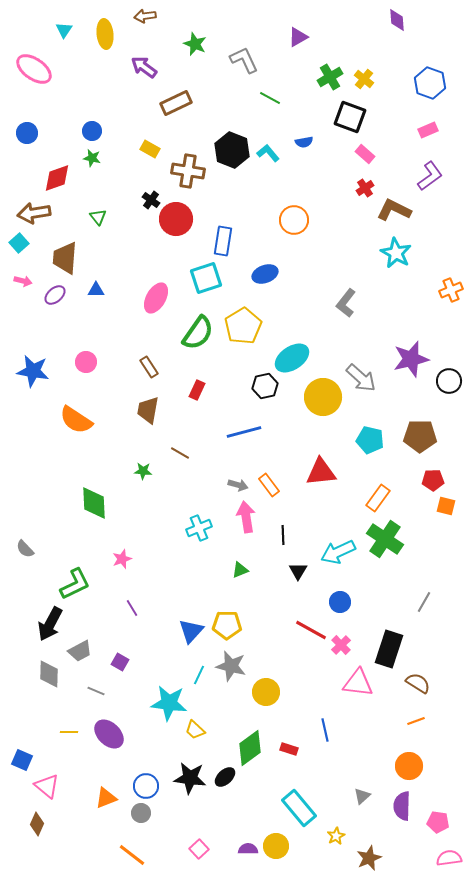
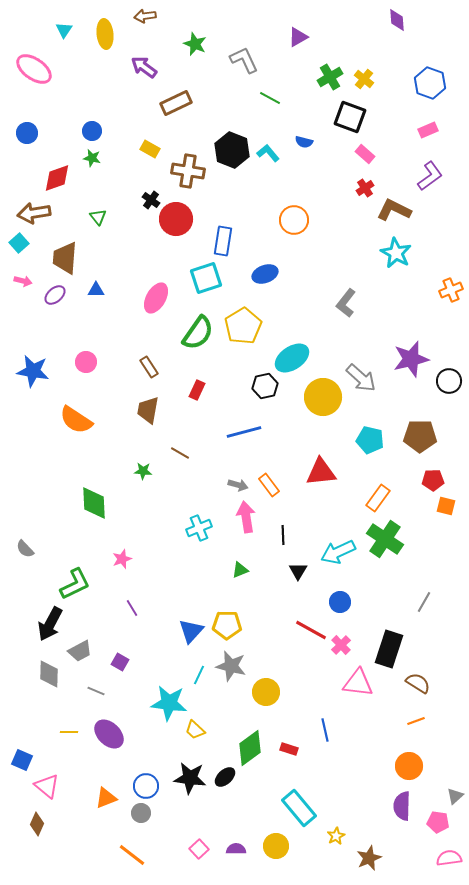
blue semicircle at (304, 142): rotated 24 degrees clockwise
gray triangle at (362, 796): moved 93 px right
purple semicircle at (248, 849): moved 12 px left
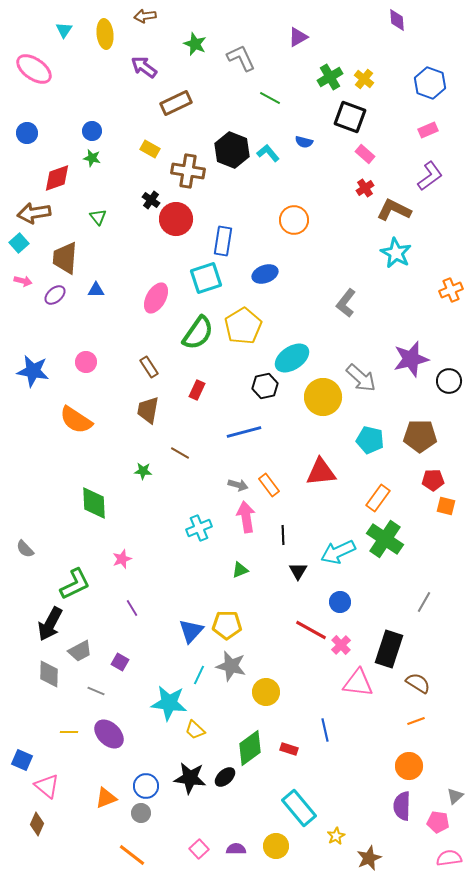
gray L-shape at (244, 60): moved 3 px left, 2 px up
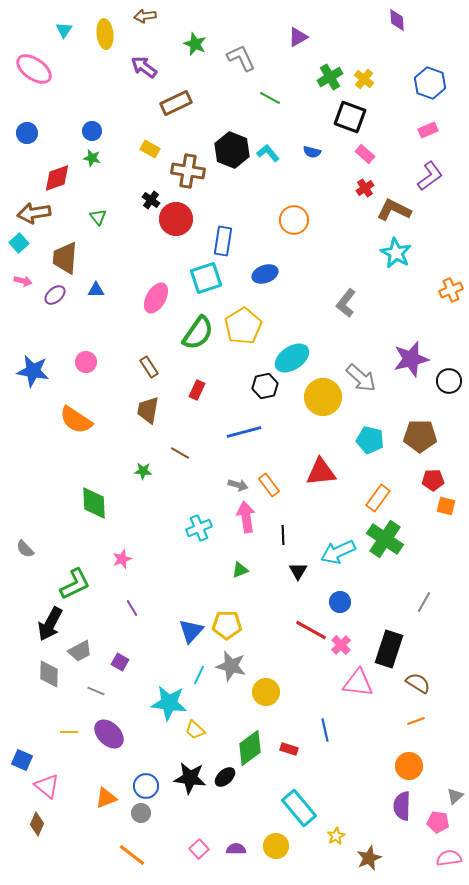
blue semicircle at (304, 142): moved 8 px right, 10 px down
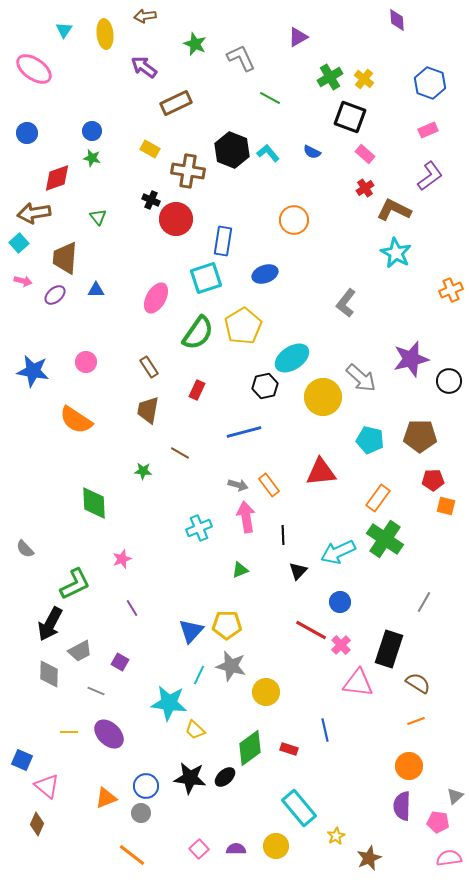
blue semicircle at (312, 152): rotated 12 degrees clockwise
black cross at (151, 200): rotated 12 degrees counterclockwise
black triangle at (298, 571): rotated 12 degrees clockwise
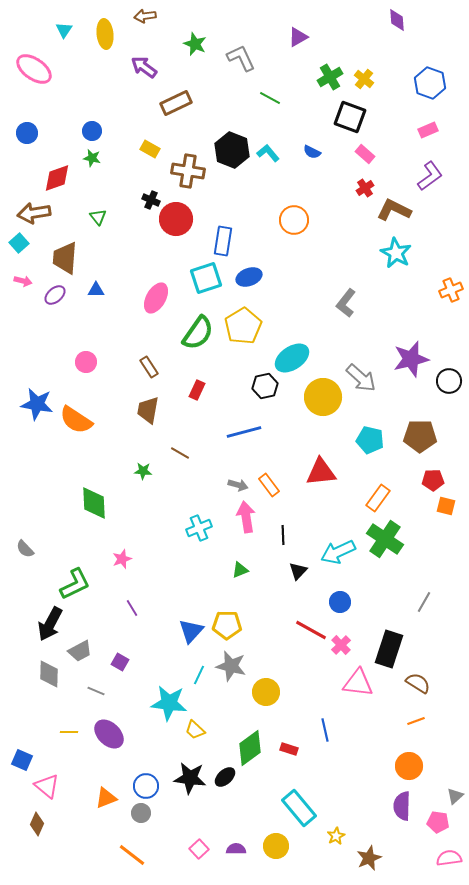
blue ellipse at (265, 274): moved 16 px left, 3 px down
blue star at (33, 371): moved 4 px right, 33 px down
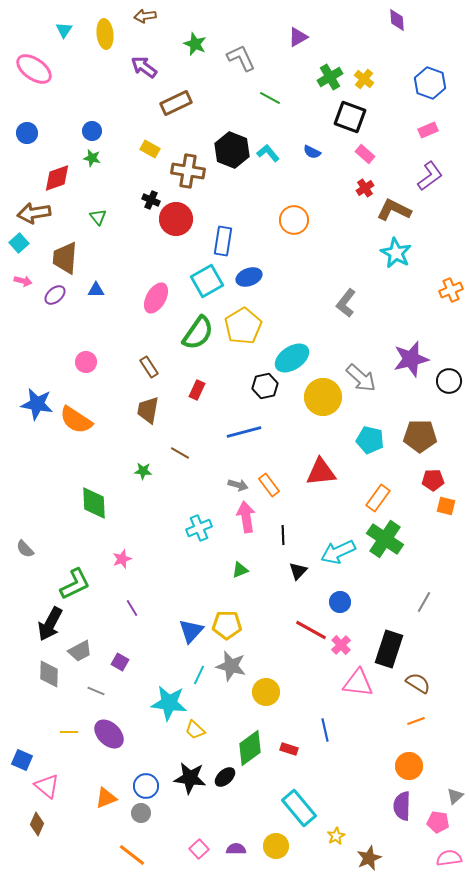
cyan square at (206, 278): moved 1 px right, 3 px down; rotated 12 degrees counterclockwise
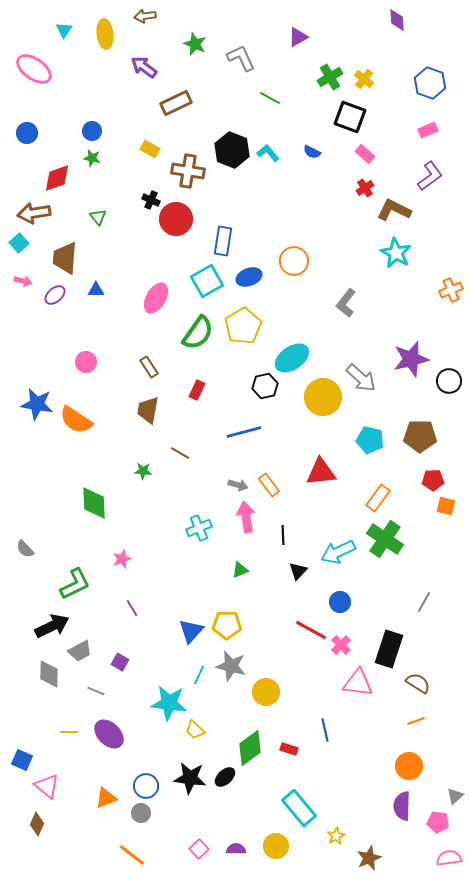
orange circle at (294, 220): moved 41 px down
black arrow at (50, 624): moved 2 px right, 2 px down; rotated 144 degrees counterclockwise
